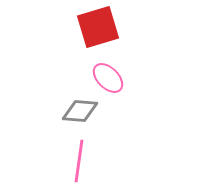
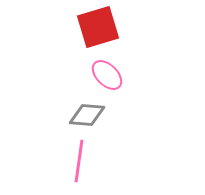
pink ellipse: moved 1 px left, 3 px up
gray diamond: moved 7 px right, 4 px down
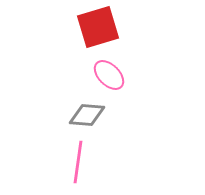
pink ellipse: moved 2 px right
pink line: moved 1 px left, 1 px down
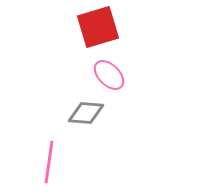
gray diamond: moved 1 px left, 2 px up
pink line: moved 29 px left
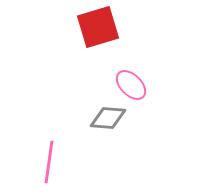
pink ellipse: moved 22 px right, 10 px down
gray diamond: moved 22 px right, 5 px down
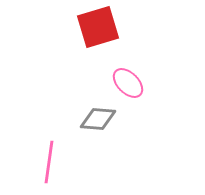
pink ellipse: moved 3 px left, 2 px up
gray diamond: moved 10 px left, 1 px down
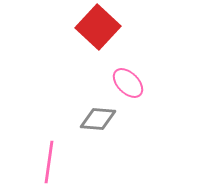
red square: rotated 30 degrees counterclockwise
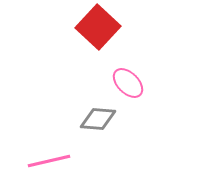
pink line: moved 1 px up; rotated 69 degrees clockwise
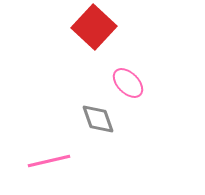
red square: moved 4 px left
gray diamond: rotated 66 degrees clockwise
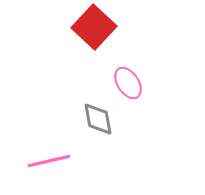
pink ellipse: rotated 12 degrees clockwise
gray diamond: rotated 9 degrees clockwise
